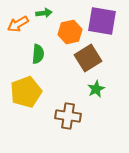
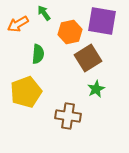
green arrow: rotated 119 degrees counterclockwise
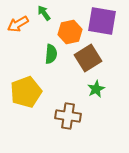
green semicircle: moved 13 px right
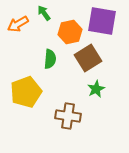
green semicircle: moved 1 px left, 5 px down
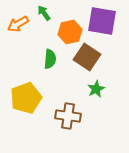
brown square: moved 1 px left, 1 px up; rotated 24 degrees counterclockwise
yellow pentagon: moved 6 px down
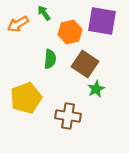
brown square: moved 2 px left, 7 px down
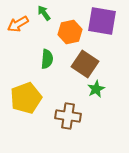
green semicircle: moved 3 px left
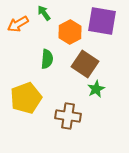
orange hexagon: rotated 15 degrees counterclockwise
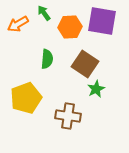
orange hexagon: moved 5 px up; rotated 25 degrees clockwise
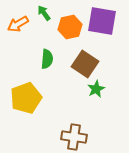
orange hexagon: rotated 10 degrees counterclockwise
brown cross: moved 6 px right, 21 px down
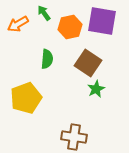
brown square: moved 3 px right, 1 px up
